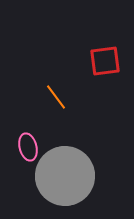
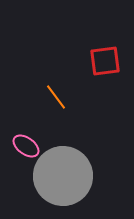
pink ellipse: moved 2 px left, 1 px up; rotated 40 degrees counterclockwise
gray circle: moved 2 px left
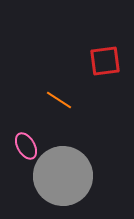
orange line: moved 3 px right, 3 px down; rotated 20 degrees counterclockwise
pink ellipse: rotated 24 degrees clockwise
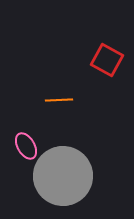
red square: moved 2 px right, 1 px up; rotated 36 degrees clockwise
orange line: rotated 36 degrees counterclockwise
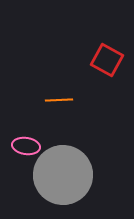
pink ellipse: rotated 52 degrees counterclockwise
gray circle: moved 1 px up
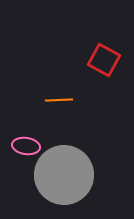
red square: moved 3 px left
gray circle: moved 1 px right
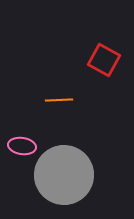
pink ellipse: moved 4 px left
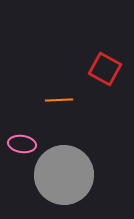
red square: moved 1 px right, 9 px down
pink ellipse: moved 2 px up
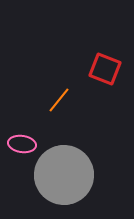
red square: rotated 8 degrees counterclockwise
orange line: rotated 48 degrees counterclockwise
